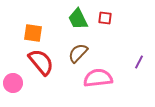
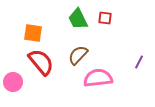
brown semicircle: moved 2 px down
pink circle: moved 1 px up
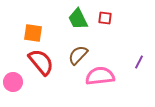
pink semicircle: moved 2 px right, 2 px up
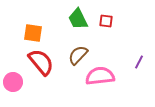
red square: moved 1 px right, 3 px down
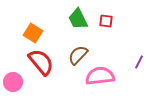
orange square: rotated 24 degrees clockwise
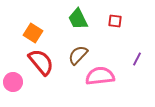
red square: moved 9 px right
purple line: moved 2 px left, 3 px up
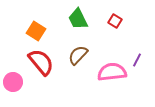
red square: rotated 24 degrees clockwise
orange square: moved 3 px right, 2 px up
purple line: moved 1 px down
pink semicircle: moved 12 px right, 4 px up
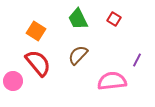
red square: moved 1 px left, 2 px up
red semicircle: moved 3 px left, 1 px down
pink semicircle: moved 9 px down
pink circle: moved 1 px up
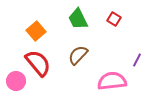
orange square: rotated 18 degrees clockwise
pink circle: moved 3 px right
